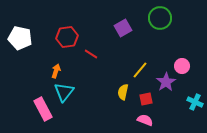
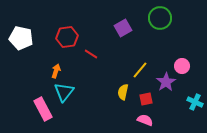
white pentagon: moved 1 px right
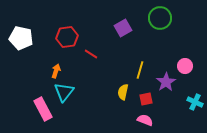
pink circle: moved 3 px right
yellow line: rotated 24 degrees counterclockwise
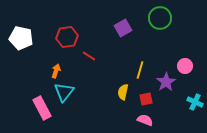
red line: moved 2 px left, 2 px down
pink rectangle: moved 1 px left, 1 px up
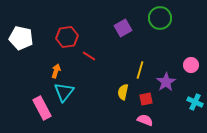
pink circle: moved 6 px right, 1 px up
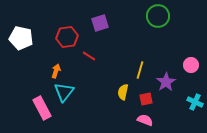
green circle: moved 2 px left, 2 px up
purple square: moved 23 px left, 5 px up; rotated 12 degrees clockwise
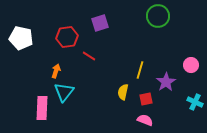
pink rectangle: rotated 30 degrees clockwise
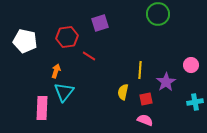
green circle: moved 2 px up
white pentagon: moved 4 px right, 3 px down
yellow line: rotated 12 degrees counterclockwise
cyan cross: rotated 35 degrees counterclockwise
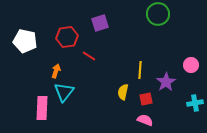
cyan cross: moved 1 px down
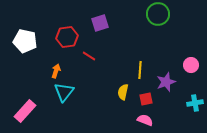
purple star: rotated 12 degrees clockwise
pink rectangle: moved 17 px left, 3 px down; rotated 40 degrees clockwise
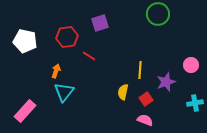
red square: rotated 24 degrees counterclockwise
